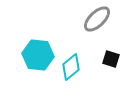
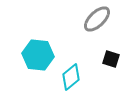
cyan diamond: moved 10 px down
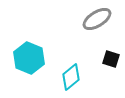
gray ellipse: rotated 12 degrees clockwise
cyan hexagon: moved 9 px left, 3 px down; rotated 16 degrees clockwise
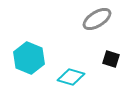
cyan diamond: rotated 56 degrees clockwise
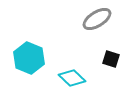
cyan diamond: moved 1 px right, 1 px down; rotated 28 degrees clockwise
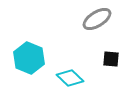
black square: rotated 12 degrees counterclockwise
cyan diamond: moved 2 px left
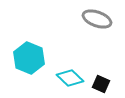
gray ellipse: rotated 52 degrees clockwise
black square: moved 10 px left, 25 px down; rotated 18 degrees clockwise
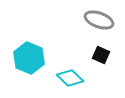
gray ellipse: moved 2 px right, 1 px down
black square: moved 29 px up
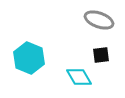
black square: rotated 30 degrees counterclockwise
cyan diamond: moved 9 px right, 1 px up; rotated 16 degrees clockwise
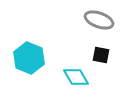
black square: rotated 18 degrees clockwise
cyan diamond: moved 3 px left
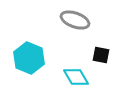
gray ellipse: moved 24 px left
